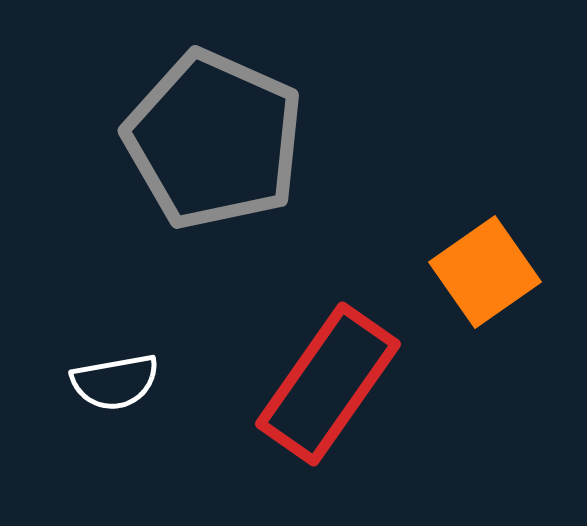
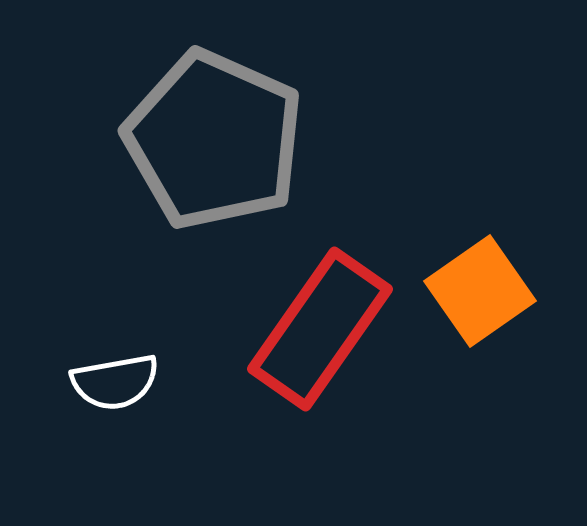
orange square: moved 5 px left, 19 px down
red rectangle: moved 8 px left, 55 px up
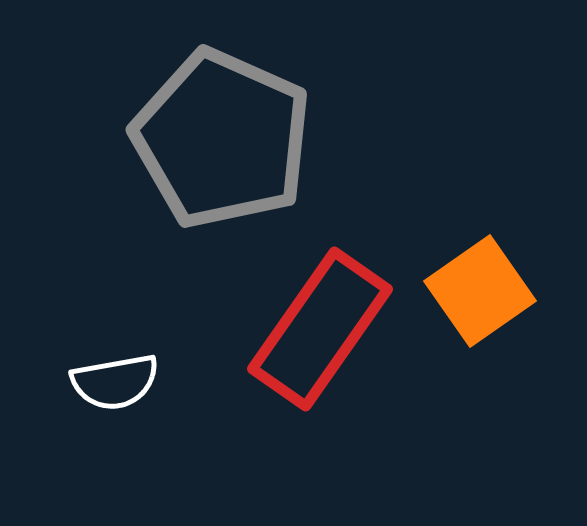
gray pentagon: moved 8 px right, 1 px up
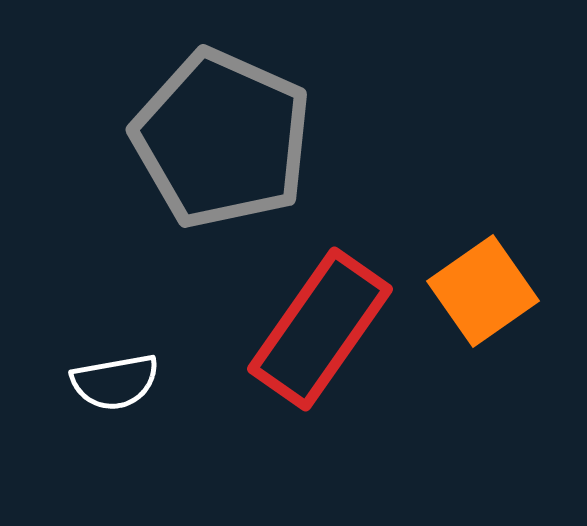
orange square: moved 3 px right
